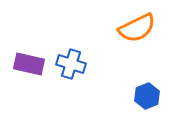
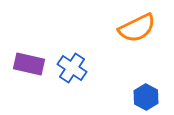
blue cross: moved 1 px right, 4 px down; rotated 16 degrees clockwise
blue hexagon: moved 1 px left, 1 px down; rotated 10 degrees counterclockwise
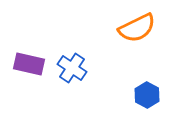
blue hexagon: moved 1 px right, 2 px up
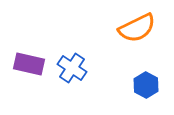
blue hexagon: moved 1 px left, 10 px up
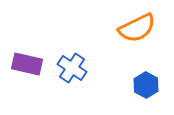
purple rectangle: moved 2 px left
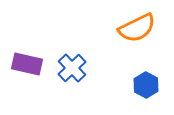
blue cross: rotated 12 degrees clockwise
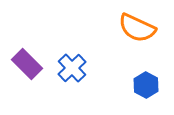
orange semicircle: rotated 51 degrees clockwise
purple rectangle: rotated 32 degrees clockwise
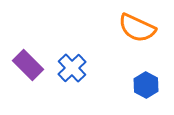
purple rectangle: moved 1 px right, 1 px down
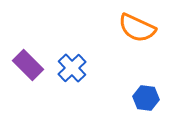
blue hexagon: moved 13 px down; rotated 20 degrees counterclockwise
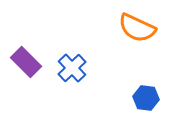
purple rectangle: moved 2 px left, 3 px up
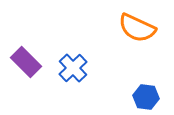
blue cross: moved 1 px right
blue hexagon: moved 1 px up
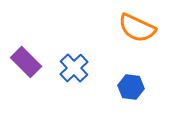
blue cross: moved 1 px right
blue hexagon: moved 15 px left, 10 px up
